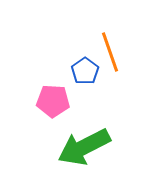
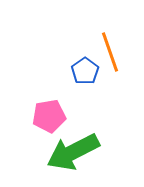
pink pentagon: moved 4 px left, 15 px down; rotated 12 degrees counterclockwise
green arrow: moved 11 px left, 5 px down
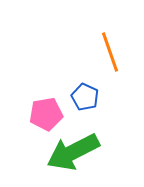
blue pentagon: moved 26 px down; rotated 12 degrees counterclockwise
pink pentagon: moved 3 px left, 2 px up
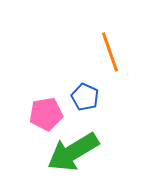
green arrow: rotated 4 degrees counterclockwise
